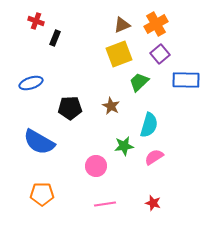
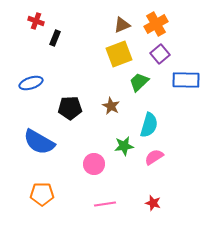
pink circle: moved 2 px left, 2 px up
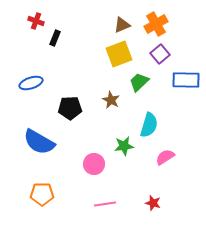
brown star: moved 6 px up
pink semicircle: moved 11 px right
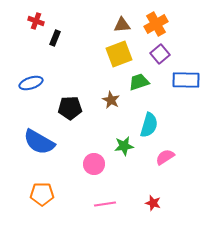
brown triangle: rotated 18 degrees clockwise
green trapezoid: rotated 25 degrees clockwise
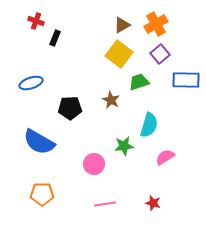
brown triangle: rotated 24 degrees counterclockwise
yellow square: rotated 32 degrees counterclockwise
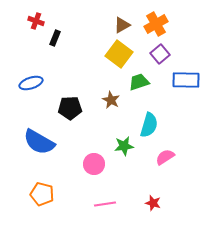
orange pentagon: rotated 15 degrees clockwise
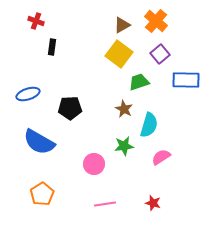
orange cross: moved 3 px up; rotated 20 degrees counterclockwise
black rectangle: moved 3 px left, 9 px down; rotated 14 degrees counterclockwise
blue ellipse: moved 3 px left, 11 px down
brown star: moved 13 px right, 9 px down
pink semicircle: moved 4 px left
orange pentagon: rotated 25 degrees clockwise
